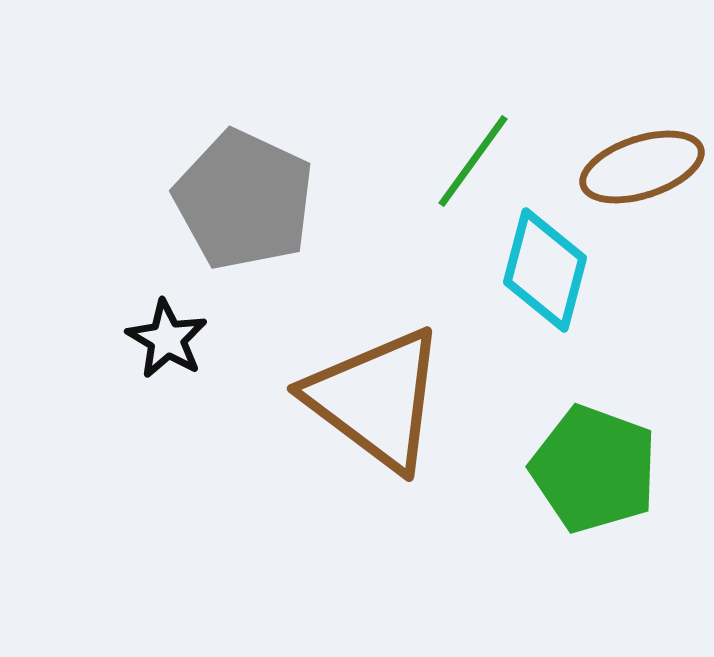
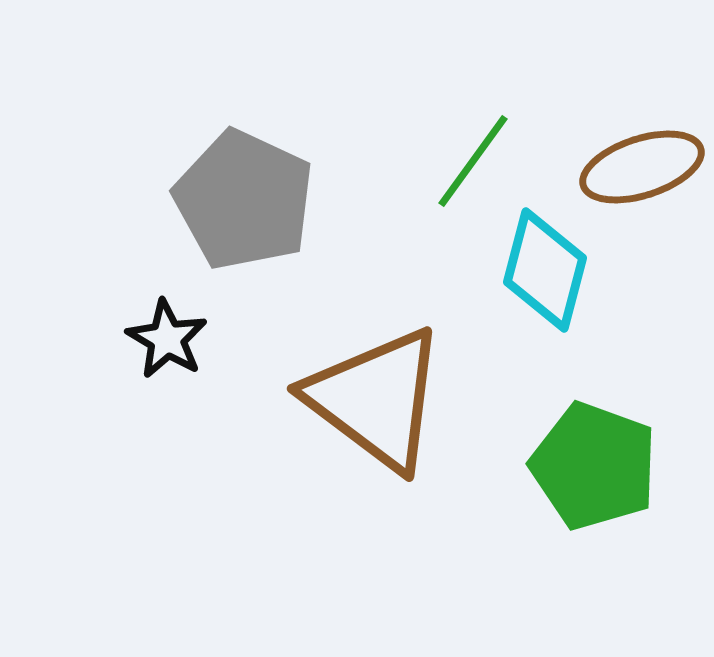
green pentagon: moved 3 px up
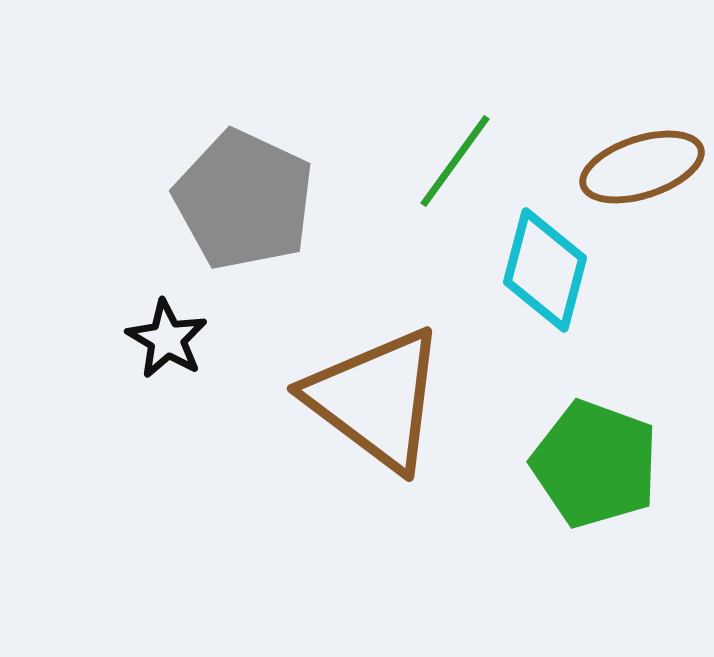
green line: moved 18 px left
green pentagon: moved 1 px right, 2 px up
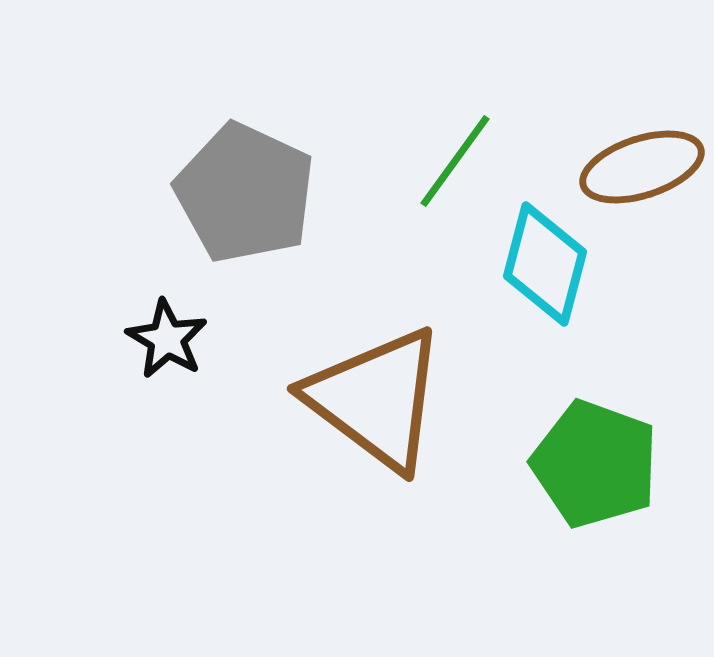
gray pentagon: moved 1 px right, 7 px up
cyan diamond: moved 6 px up
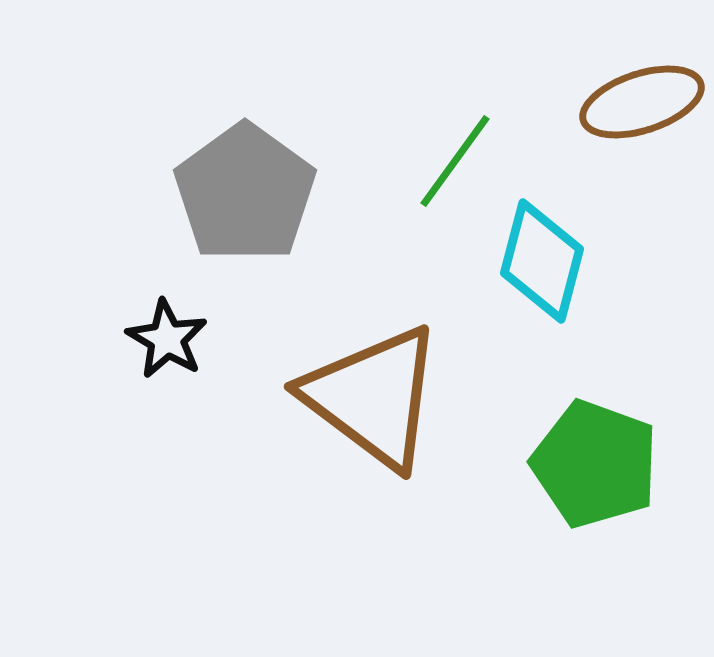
brown ellipse: moved 65 px up
gray pentagon: rotated 11 degrees clockwise
cyan diamond: moved 3 px left, 3 px up
brown triangle: moved 3 px left, 2 px up
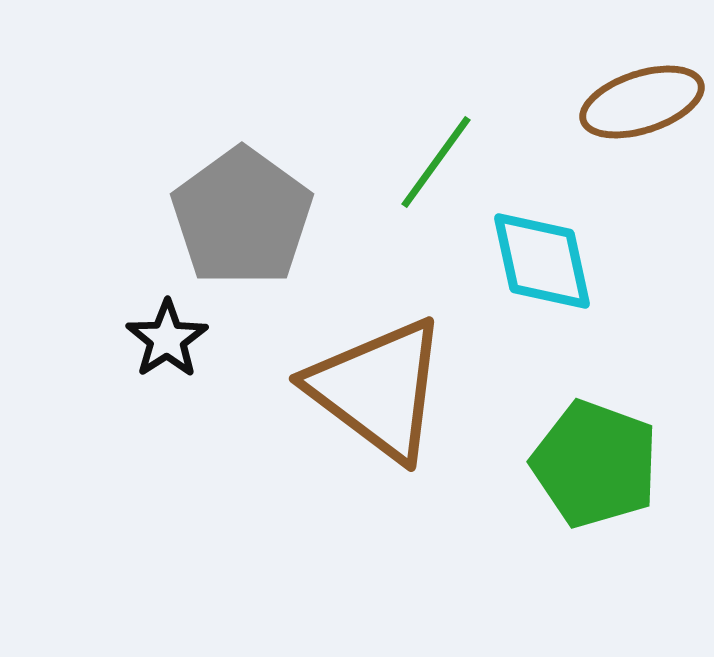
green line: moved 19 px left, 1 px down
gray pentagon: moved 3 px left, 24 px down
cyan diamond: rotated 27 degrees counterclockwise
black star: rotated 8 degrees clockwise
brown triangle: moved 5 px right, 8 px up
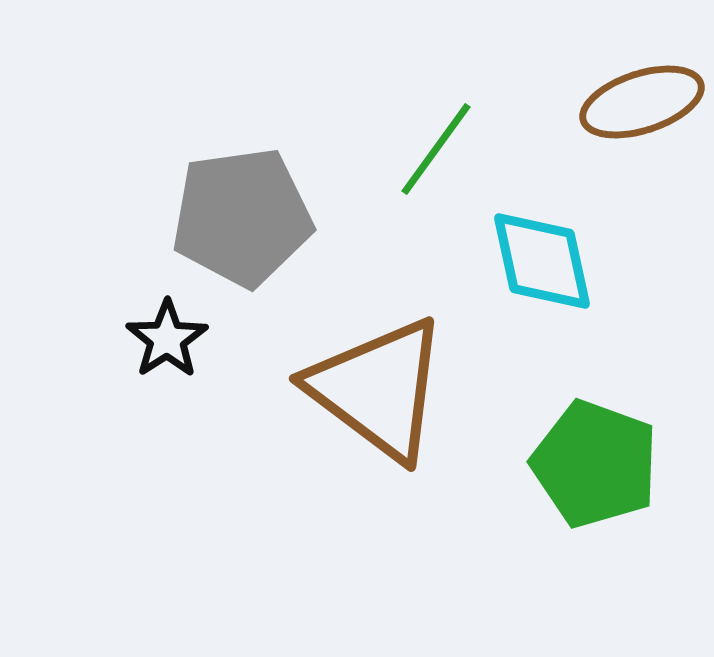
green line: moved 13 px up
gray pentagon: rotated 28 degrees clockwise
